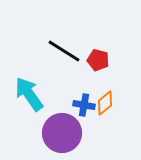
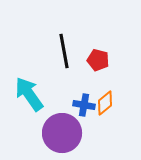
black line: rotated 48 degrees clockwise
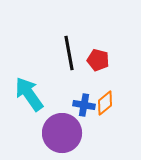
black line: moved 5 px right, 2 px down
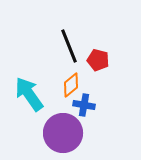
black line: moved 7 px up; rotated 12 degrees counterclockwise
orange diamond: moved 34 px left, 18 px up
purple circle: moved 1 px right
